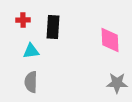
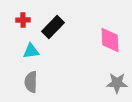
black rectangle: rotated 40 degrees clockwise
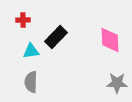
black rectangle: moved 3 px right, 10 px down
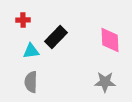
gray star: moved 12 px left, 1 px up
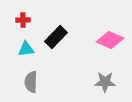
pink diamond: rotated 64 degrees counterclockwise
cyan triangle: moved 5 px left, 2 px up
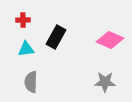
black rectangle: rotated 15 degrees counterclockwise
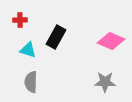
red cross: moved 3 px left
pink diamond: moved 1 px right, 1 px down
cyan triangle: moved 2 px right, 1 px down; rotated 24 degrees clockwise
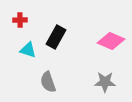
gray semicircle: moved 17 px right; rotated 20 degrees counterclockwise
